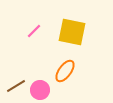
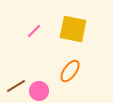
yellow square: moved 1 px right, 3 px up
orange ellipse: moved 5 px right
pink circle: moved 1 px left, 1 px down
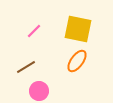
yellow square: moved 5 px right
orange ellipse: moved 7 px right, 10 px up
brown line: moved 10 px right, 19 px up
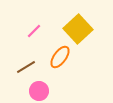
yellow square: rotated 36 degrees clockwise
orange ellipse: moved 17 px left, 4 px up
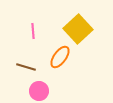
pink line: moved 1 px left; rotated 49 degrees counterclockwise
brown line: rotated 48 degrees clockwise
